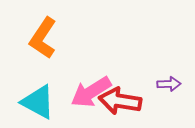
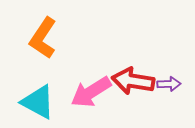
red arrow: moved 13 px right, 20 px up
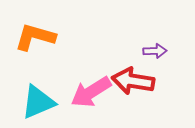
orange L-shape: moved 8 px left, 1 px up; rotated 72 degrees clockwise
purple arrow: moved 14 px left, 33 px up
cyan triangle: rotated 51 degrees counterclockwise
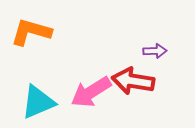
orange L-shape: moved 4 px left, 5 px up
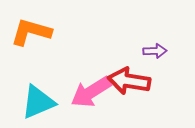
red arrow: moved 4 px left
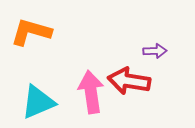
pink arrow: rotated 114 degrees clockwise
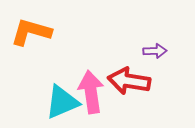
cyan triangle: moved 24 px right
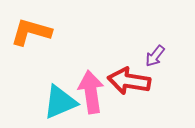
purple arrow: moved 5 px down; rotated 130 degrees clockwise
cyan triangle: moved 2 px left
